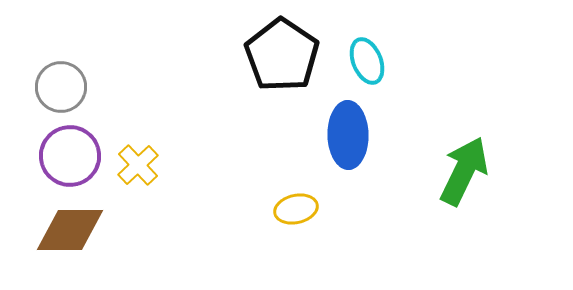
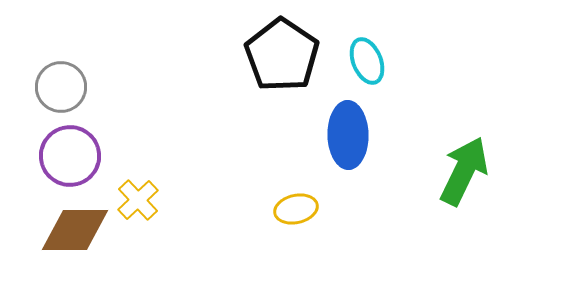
yellow cross: moved 35 px down
brown diamond: moved 5 px right
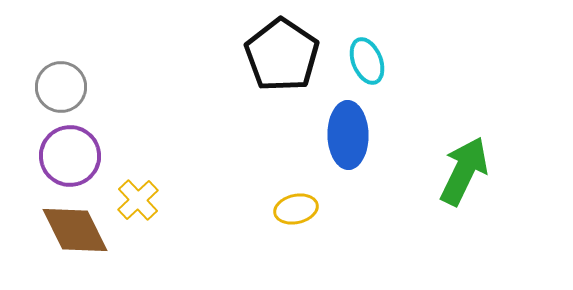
brown diamond: rotated 64 degrees clockwise
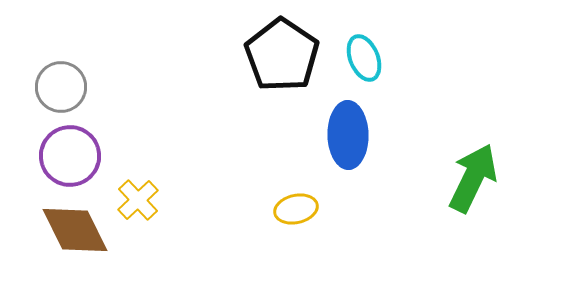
cyan ellipse: moved 3 px left, 3 px up
green arrow: moved 9 px right, 7 px down
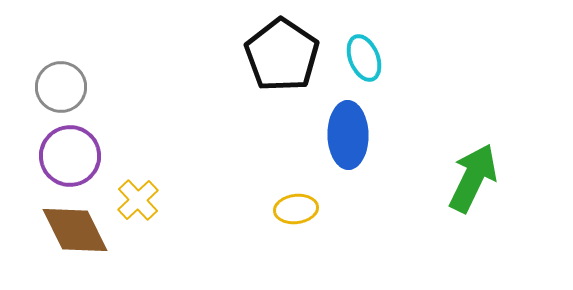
yellow ellipse: rotated 6 degrees clockwise
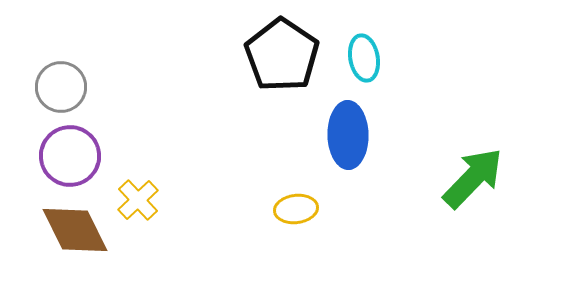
cyan ellipse: rotated 12 degrees clockwise
green arrow: rotated 18 degrees clockwise
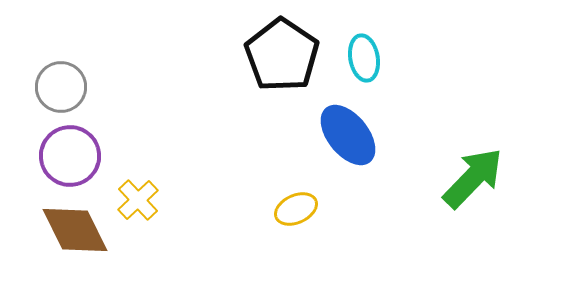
blue ellipse: rotated 38 degrees counterclockwise
yellow ellipse: rotated 18 degrees counterclockwise
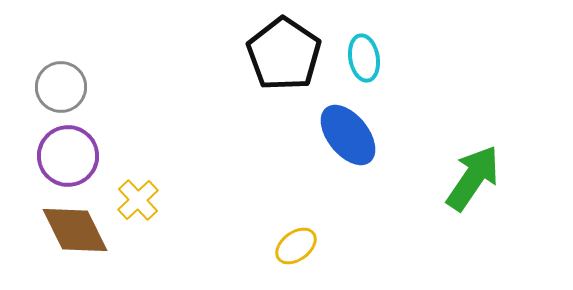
black pentagon: moved 2 px right, 1 px up
purple circle: moved 2 px left
green arrow: rotated 10 degrees counterclockwise
yellow ellipse: moved 37 px down; rotated 12 degrees counterclockwise
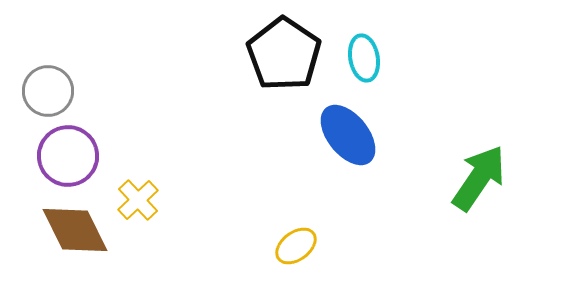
gray circle: moved 13 px left, 4 px down
green arrow: moved 6 px right
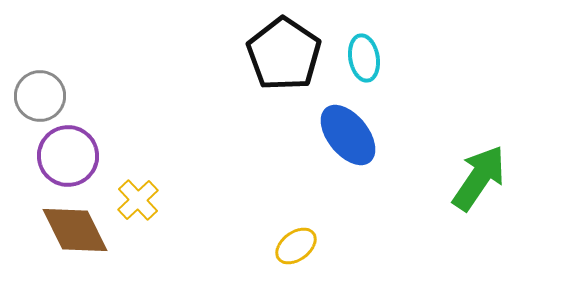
gray circle: moved 8 px left, 5 px down
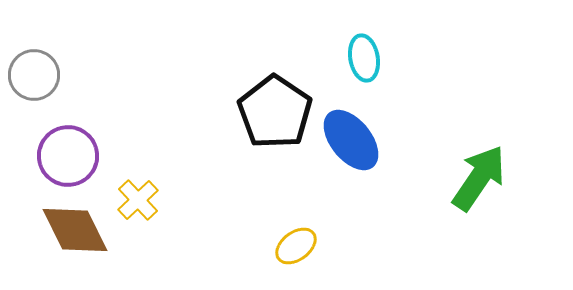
black pentagon: moved 9 px left, 58 px down
gray circle: moved 6 px left, 21 px up
blue ellipse: moved 3 px right, 5 px down
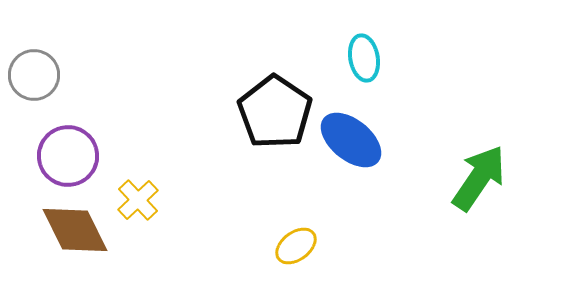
blue ellipse: rotated 12 degrees counterclockwise
